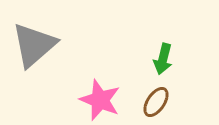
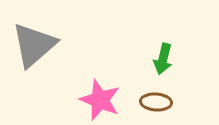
brown ellipse: rotated 60 degrees clockwise
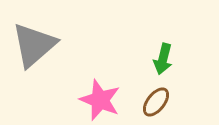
brown ellipse: rotated 56 degrees counterclockwise
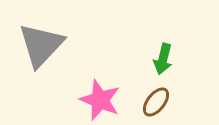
gray triangle: moved 7 px right; rotated 6 degrees counterclockwise
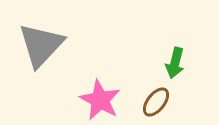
green arrow: moved 12 px right, 4 px down
pink star: rotated 6 degrees clockwise
